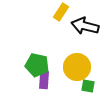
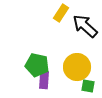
yellow rectangle: moved 1 px down
black arrow: rotated 28 degrees clockwise
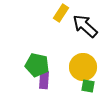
yellow circle: moved 6 px right
